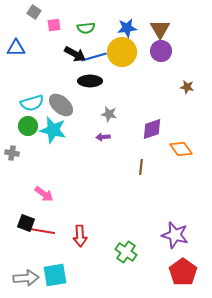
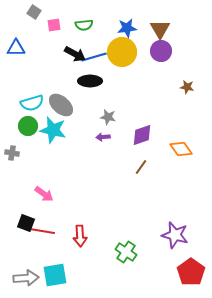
green semicircle: moved 2 px left, 3 px up
gray star: moved 1 px left, 3 px down
purple diamond: moved 10 px left, 6 px down
brown line: rotated 28 degrees clockwise
red pentagon: moved 8 px right
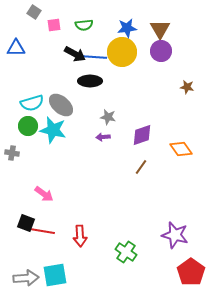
blue line: rotated 20 degrees clockwise
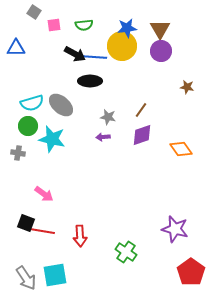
yellow circle: moved 6 px up
cyan star: moved 1 px left, 9 px down
gray cross: moved 6 px right
brown line: moved 57 px up
purple star: moved 6 px up
gray arrow: rotated 60 degrees clockwise
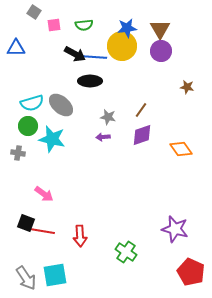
red pentagon: rotated 12 degrees counterclockwise
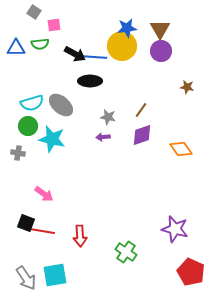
green semicircle: moved 44 px left, 19 px down
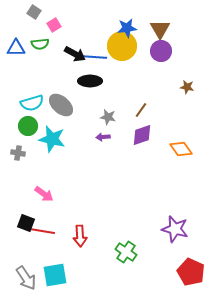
pink square: rotated 24 degrees counterclockwise
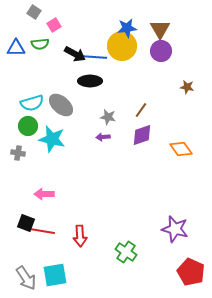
pink arrow: rotated 144 degrees clockwise
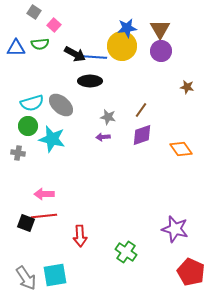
pink square: rotated 16 degrees counterclockwise
red line: moved 2 px right, 15 px up; rotated 15 degrees counterclockwise
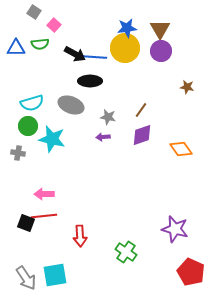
yellow circle: moved 3 px right, 2 px down
gray ellipse: moved 10 px right; rotated 20 degrees counterclockwise
